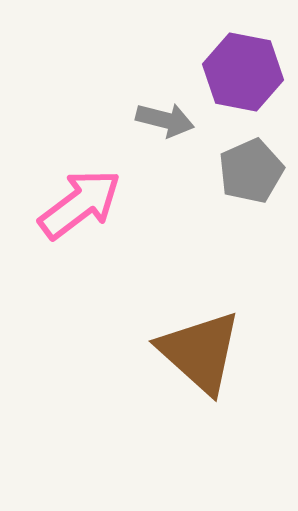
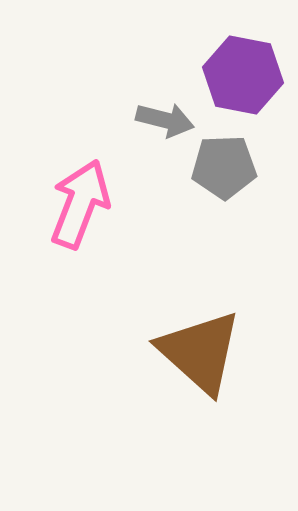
purple hexagon: moved 3 px down
gray pentagon: moved 27 px left, 4 px up; rotated 22 degrees clockwise
pink arrow: rotated 32 degrees counterclockwise
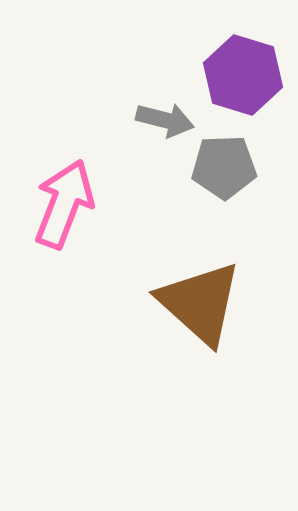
purple hexagon: rotated 6 degrees clockwise
pink arrow: moved 16 px left
brown triangle: moved 49 px up
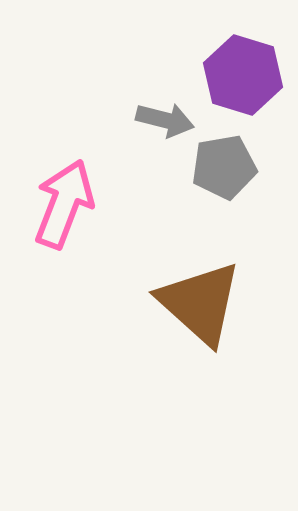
gray pentagon: rotated 8 degrees counterclockwise
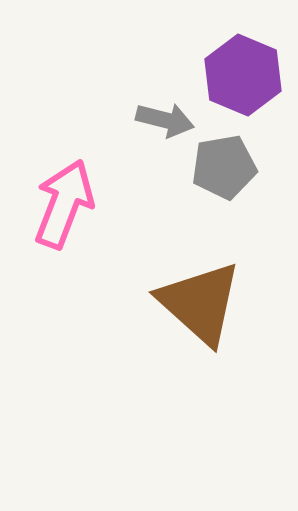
purple hexagon: rotated 6 degrees clockwise
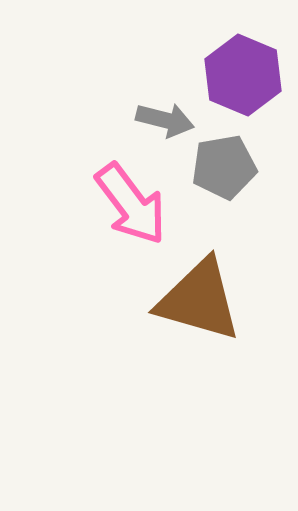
pink arrow: moved 67 px right; rotated 122 degrees clockwise
brown triangle: moved 1 px left, 3 px up; rotated 26 degrees counterclockwise
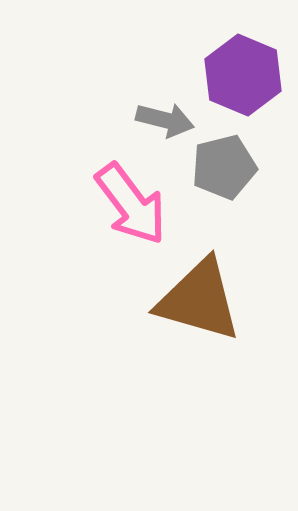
gray pentagon: rotated 4 degrees counterclockwise
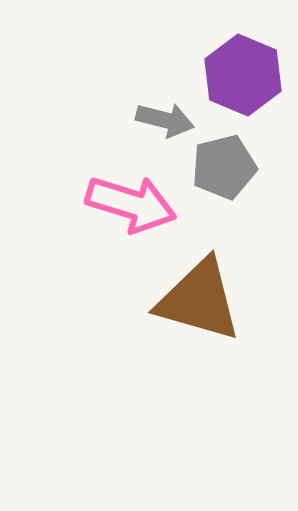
pink arrow: rotated 36 degrees counterclockwise
